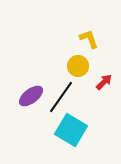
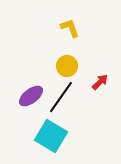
yellow L-shape: moved 19 px left, 11 px up
yellow circle: moved 11 px left
red arrow: moved 4 px left
cyan square: moved 20 px left, 6 px down
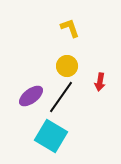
red arrow: rotated 144 degrees clockwise
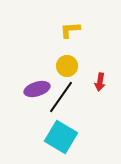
yellow L-shape: moved 2 px down; rotated 75 degrees counterclockwise
purple ellipse: moved 6 px right, 7 px up; rotated 20 degrees clockwise
cyan square: moved 10 px right, 1 px down
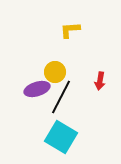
yellow circle: moved 12 px left, 6 px down
red arrow: moved 1 px up
black line: rotated 8 degrees counterclockwise
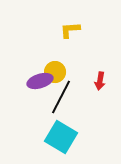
purple ellipse: moved 3 px right, 8 px up
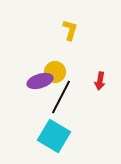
yellow L-shape: rotated 110 degrees clockwise
cyan square: moved 7 px left, 1 px up
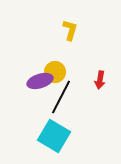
red arrow: moved 1 px up
